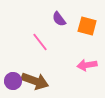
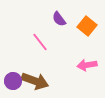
orange square: rotated 24 degrees clockwise
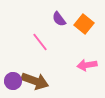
orange square: moved 3 px left, 2 px up
